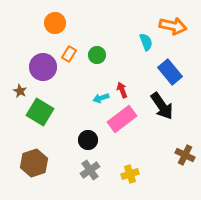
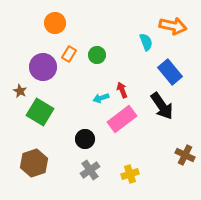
black circle: moved 3 px left, 1 px up
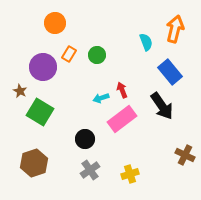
orange arrow: moved 2 px right, 3 px down; rotated 88 degrees counterclockwise
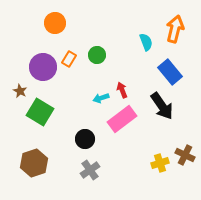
orange rectangle: moved 5 px down
yellow cross: moved 30 px right, 11 px up
